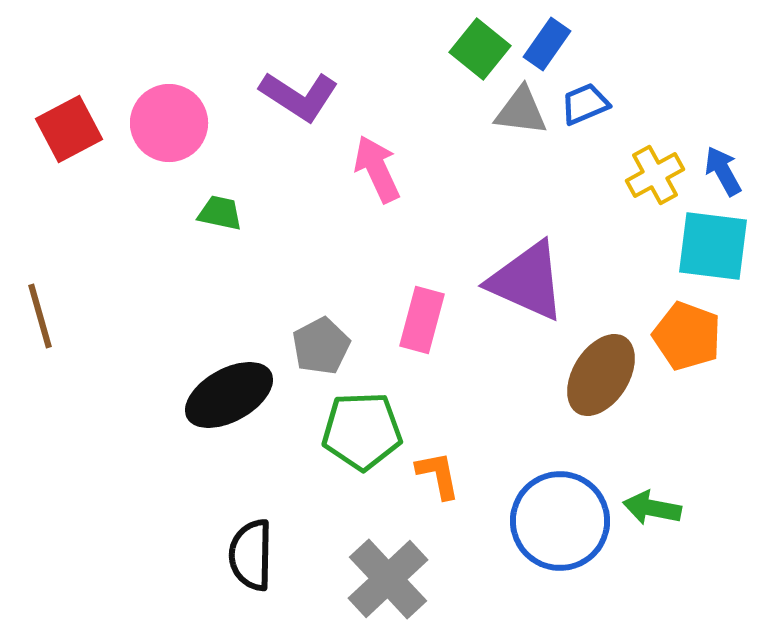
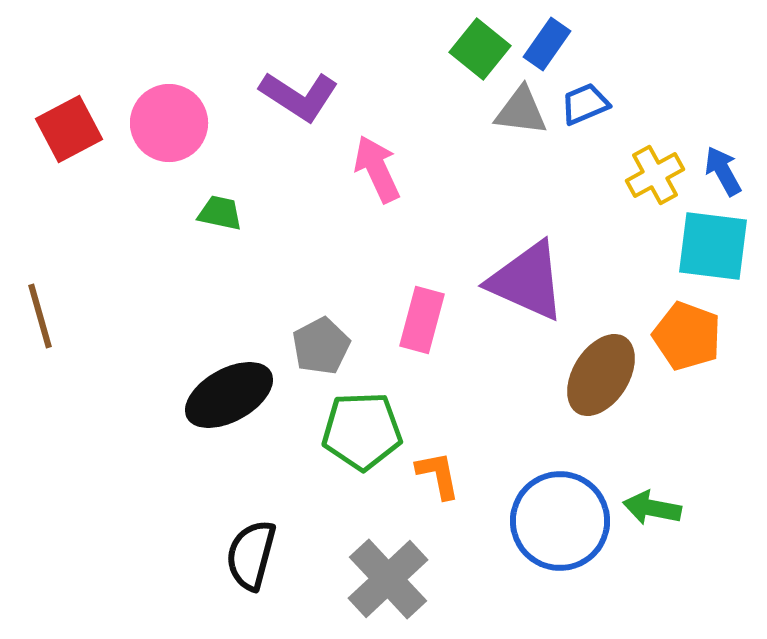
black semicircle: rotated 14 degrees clockwise
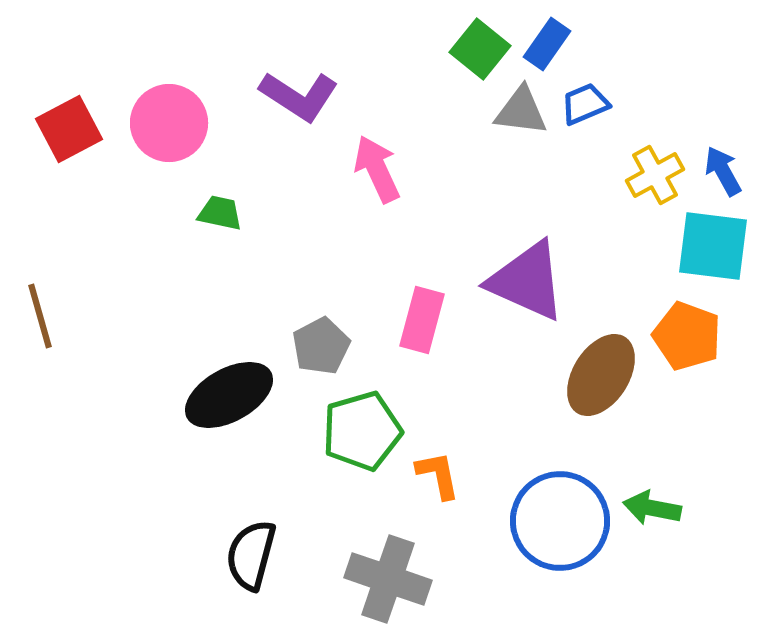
green pentagon: rotated 14 degrees counterclockwise
gray cross: rotated 28 degrees counterclockwise
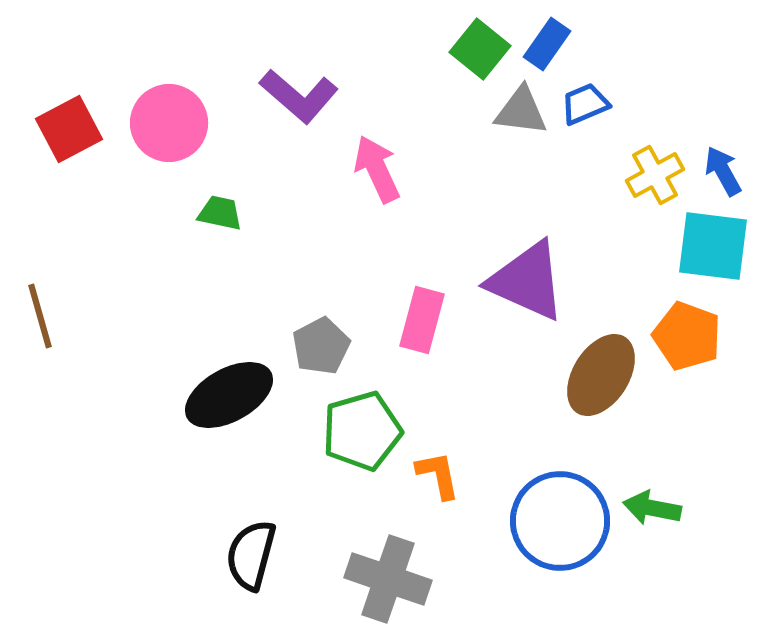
purple L-shape: rotated 8 degrees clockwise
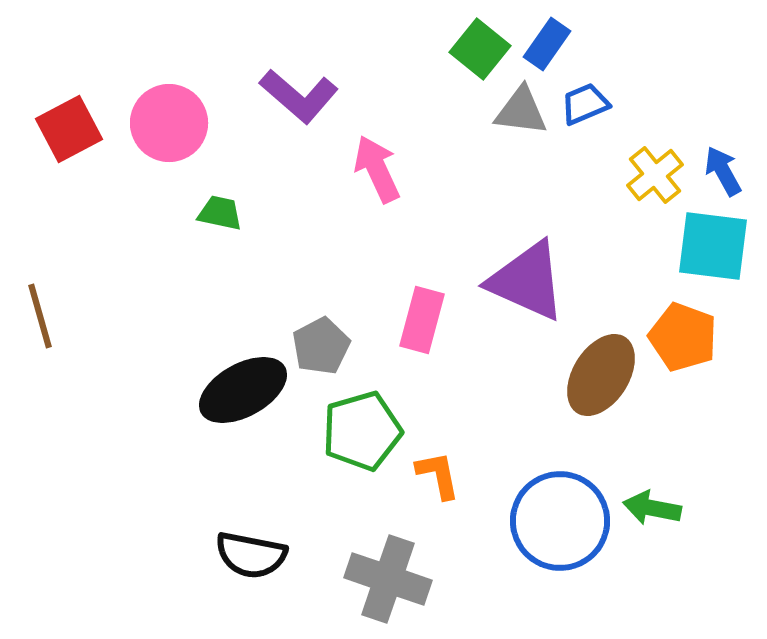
yellow cross: rotated 10 degrees counterclockwise
orange pentagon: moved 4 px left, 1 px down
black ellipse: moved 14 px right, 5 px up
black semicircle: rotated 94 degrees counterclockwise
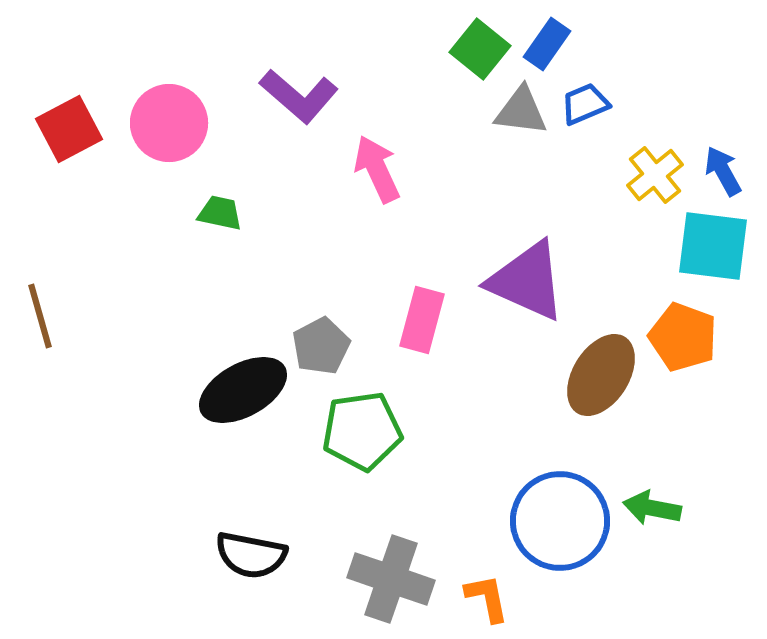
green pentagon: rotated 8 degrees clockwise
orange L-shape: moved 49 px right, 123 px down
gray cross: moved 3 px right
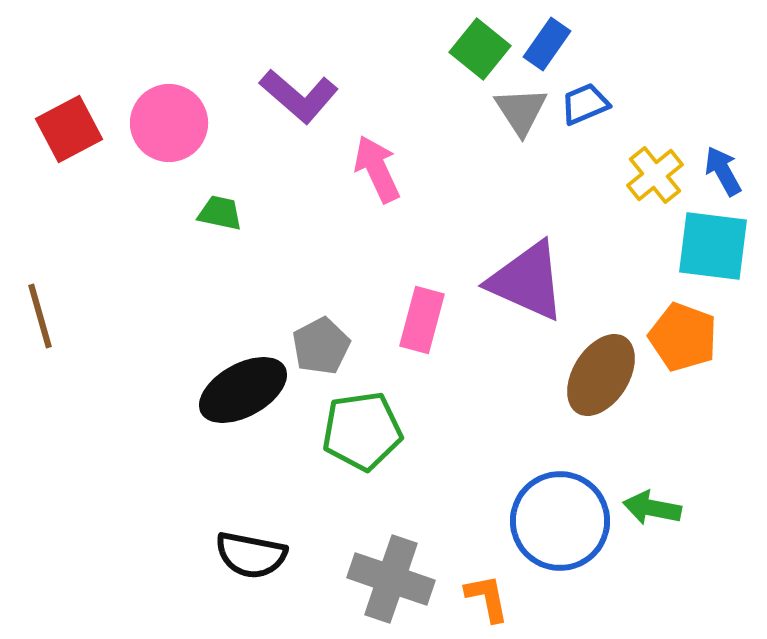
gray triangle: rotated 50 degrees clockwise
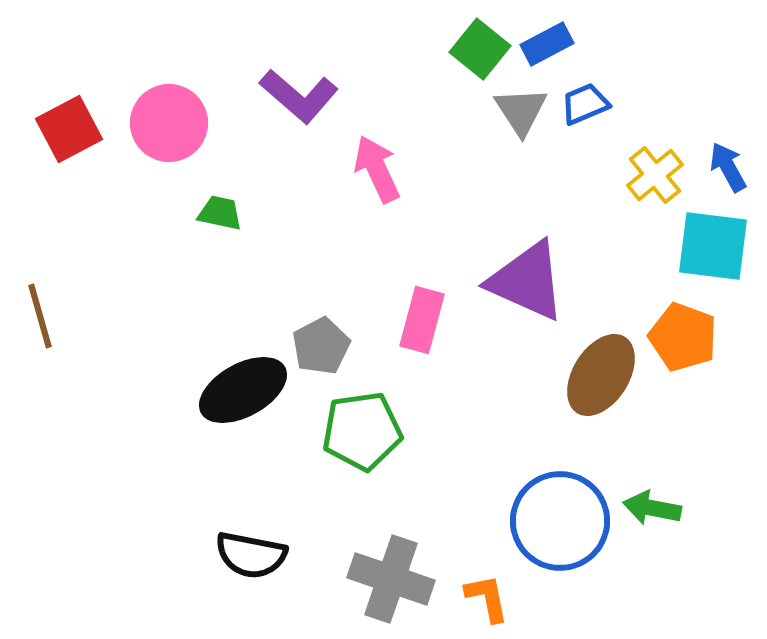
blue rectangle: rotated 27 degrees clockwise
blue arrow: moved 5 px right, 4 px up
